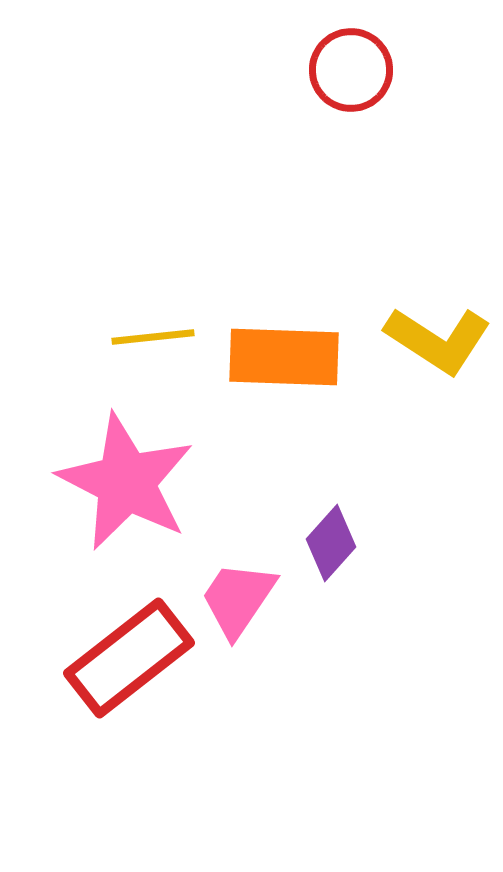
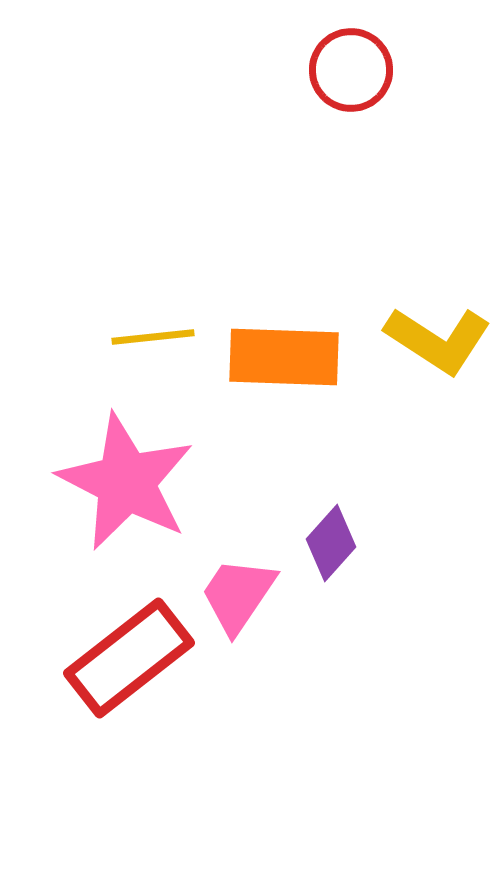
pink trapezoid: moved 4 px up
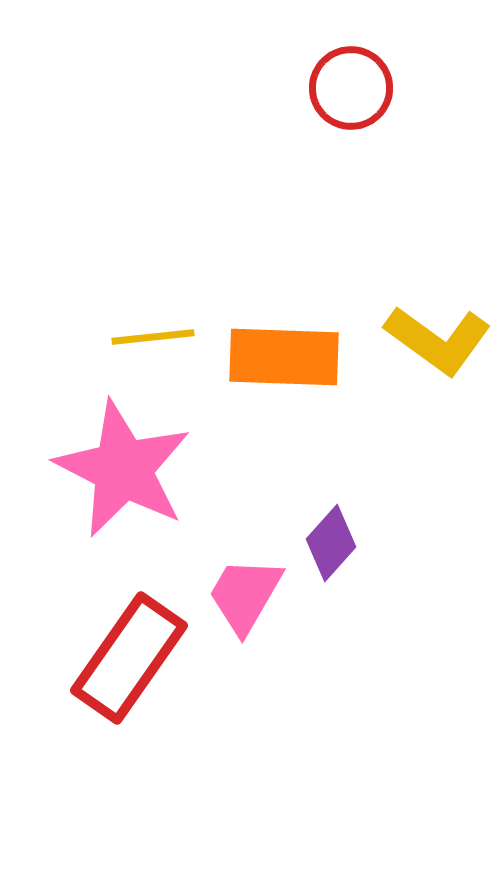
red circle: moved 18 px down
yellow L-shape: rotated 3 degrees clockwise
pink star: moved 3 px left, 13 px up
pink trapezoid: moved 7 px right; rotated 4 degrees counterclockwise
red rectangle: rotated 17 degrees counterclockwise
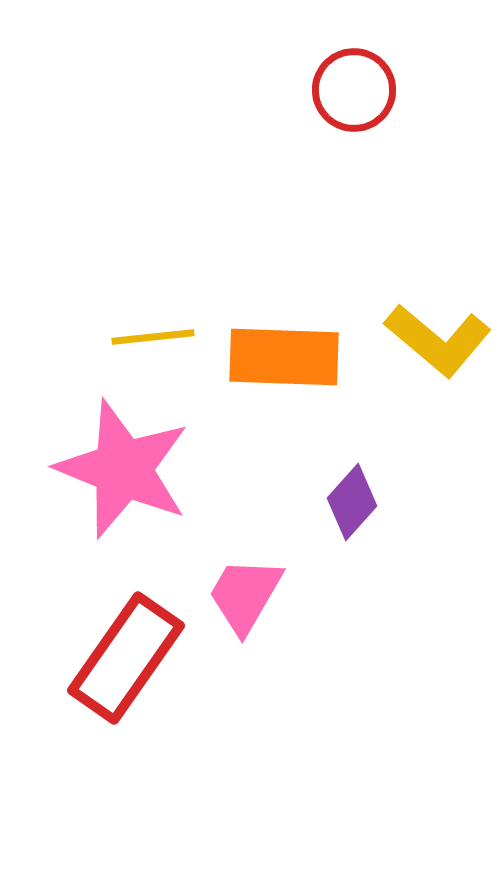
red circle: moved 3 px right, 2 px down
yellow L-shape: rotated 4 degrees clockwise
pink star: rotated 5 degrees counterclockwise
purple diamond: moved 21 px right, 41 px up
red rectangle: moved 3 px left
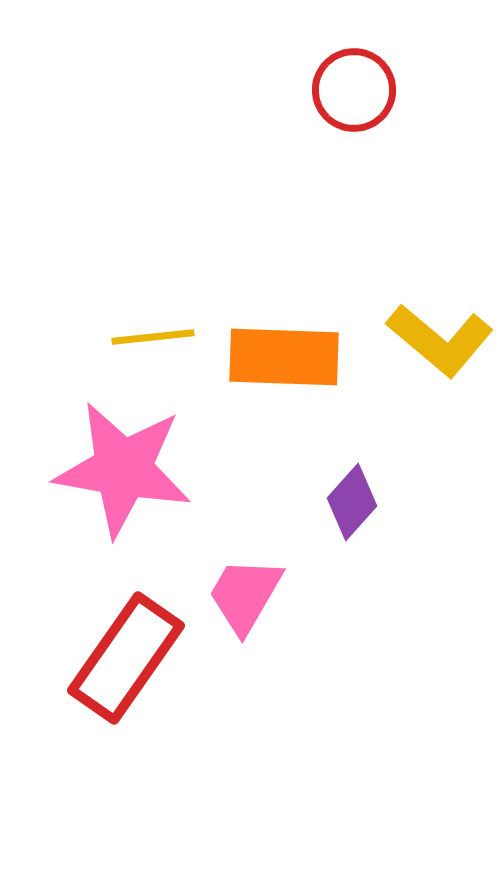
yellow L-shape: moved 2 px right
pink star: rotated 12 degrees counterclockwise
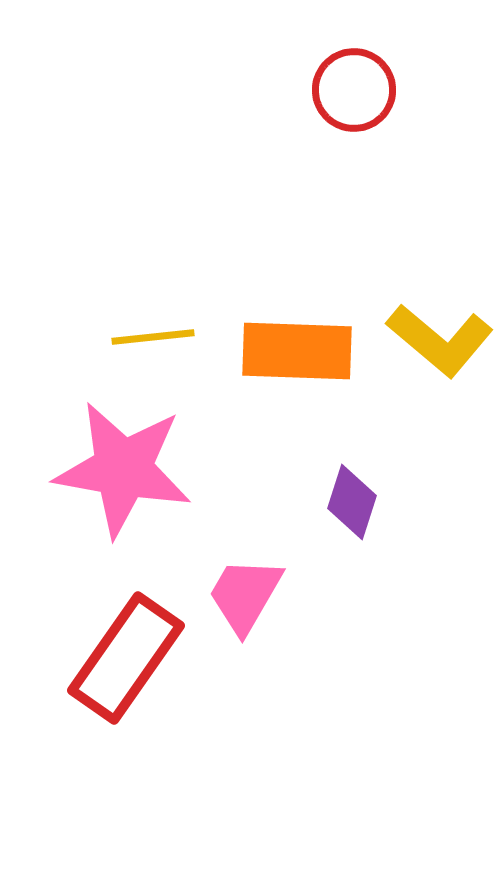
orange rectangle: moved 13 px right, 6 px up
purple diamond: rotated 24 degrees counterclockwise
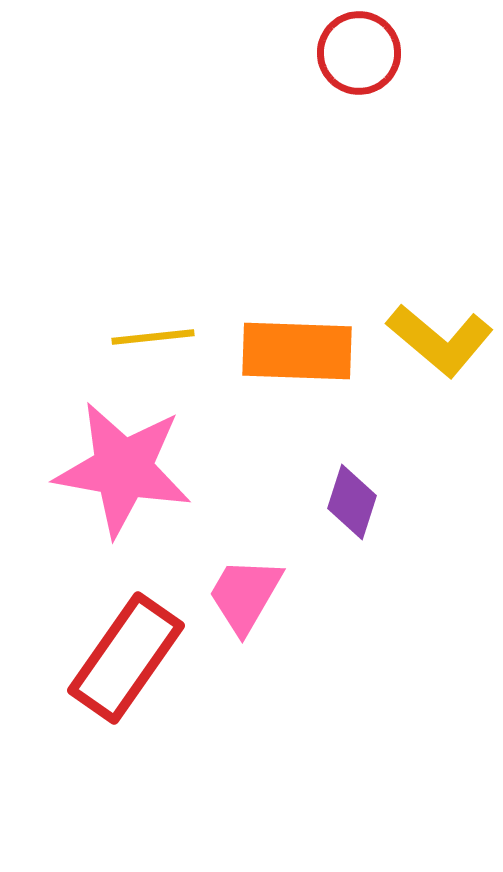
red circle: moved 5 px right, 37 px up
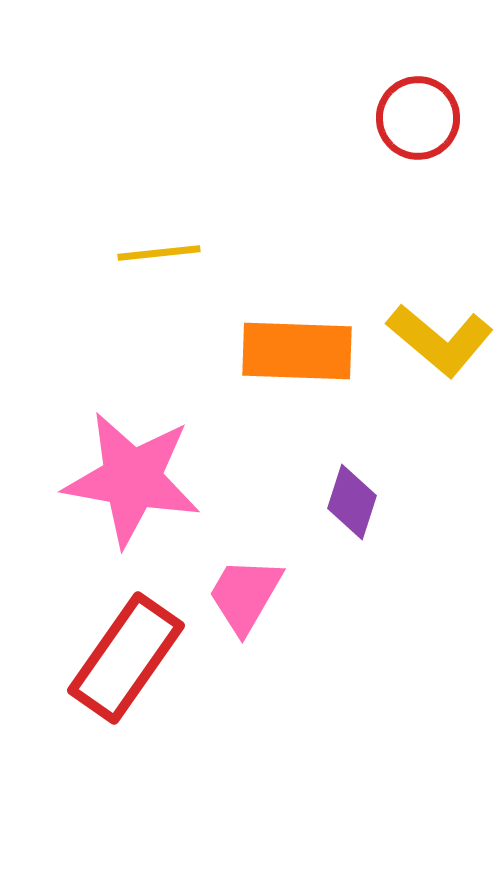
red circle: moved 59 px right, 65 px down
yellow line: moved 6 px right, 84 px up
pink star: moved 9 px right, 10 px down
